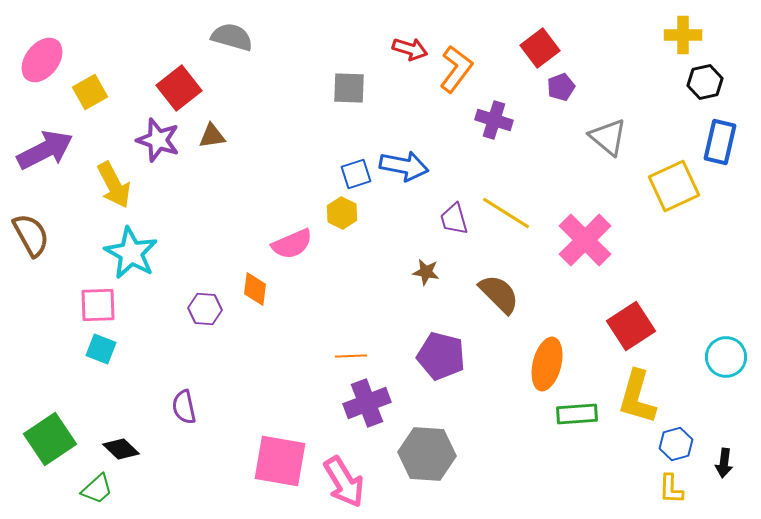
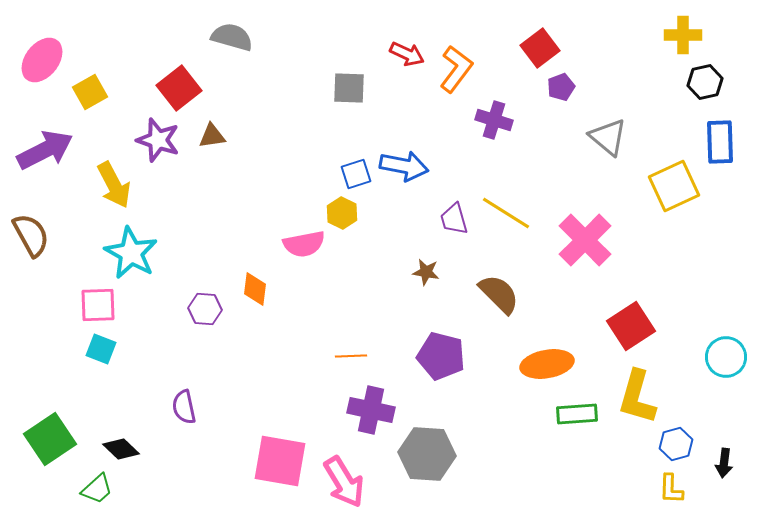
red arrow at (410, 49): moved 3 px left, 5 px down; rotated 8 degrees clockwise
blue rectangle at (720, 142): rotated 15 degrees counterclockwise
pink semicircle at (292, 244): moved 12 px right; rotated 12 degrees clockwise
orange ellipse at (547, 364): rotated 66 degrees clockwise
purple cross at (367, 403): moved 4 px right, 7 px down; rotated 33 degrees clockwise
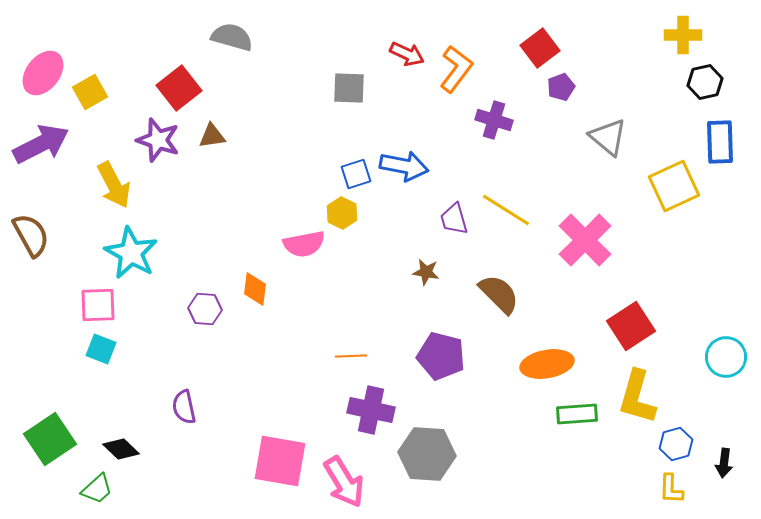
pink ellipse at (42, 60): moved 1 px right, 13 px down
purple arrow at (45, 150): moved 4 px left, 6 px up
yellow line at (506, 213): moved 3 px up
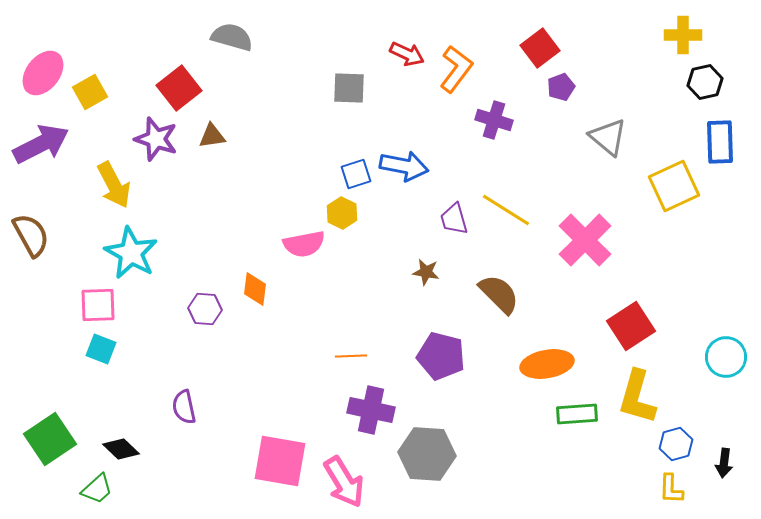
purple star at (158, 140): moved 2 px left, 1 px up
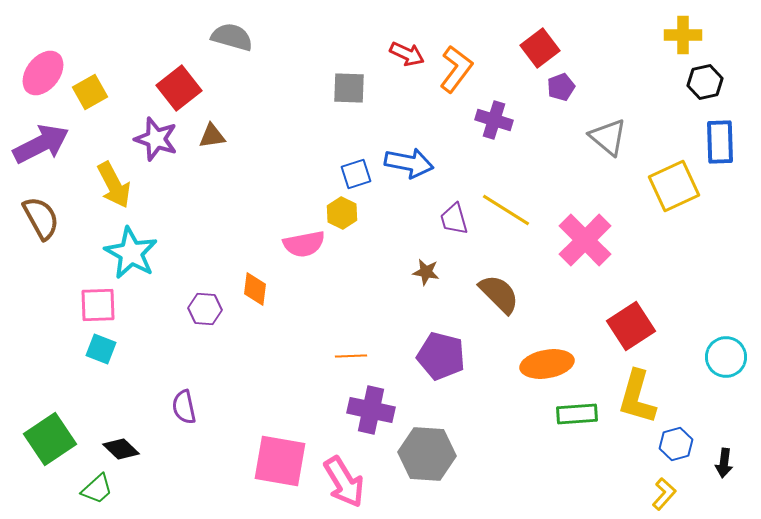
blue arrow at (404, 166): moved 5 px right, 3 px up
brown semicircle at (31, 235): moved 10 px right, 17 px up
yellow L-shape at (671, 489): moved 7 px left, 5 px down; rotated 140 degrees counterclockwise
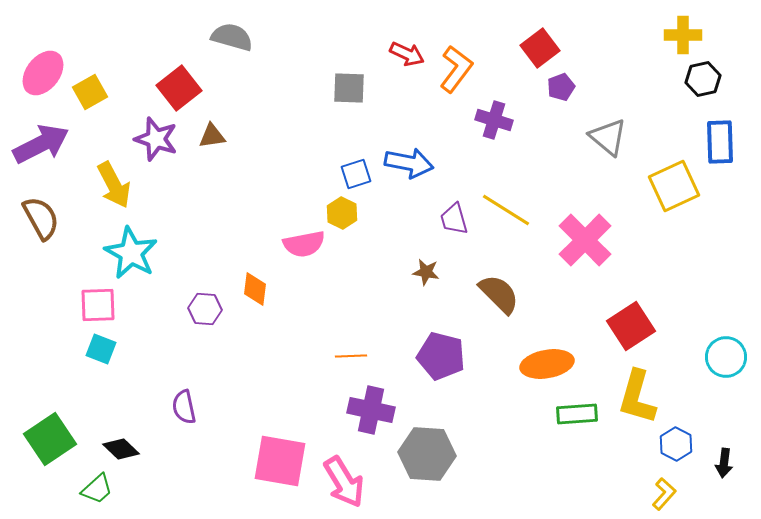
black hexagon at (705, 82): moved 2 px left, 3 px up
blue hexagon at (676, 444): rotated 16 degrees counterclockwise
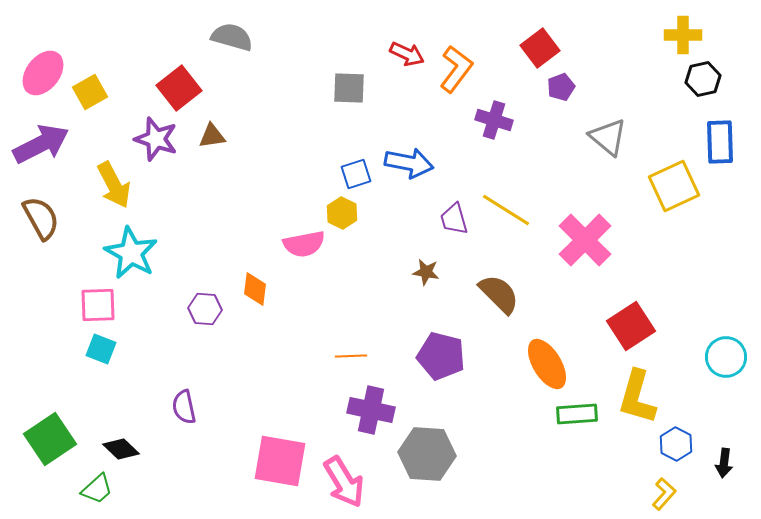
orange ellipse at (547, 364): rotated 69 degrees clockwise
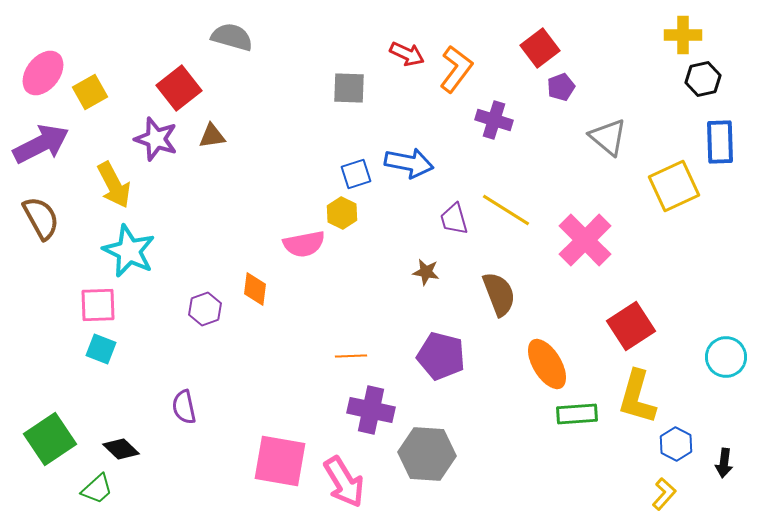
cyan star at (131, 253): moved 2 px left, 2 px up; rotated 4 degrees counterclockwise
brown semicircle at (499, 294): rotated 24 degrees clockwise
purple hexagon at (205, 309): rotated 24 degrees counterclockwise
